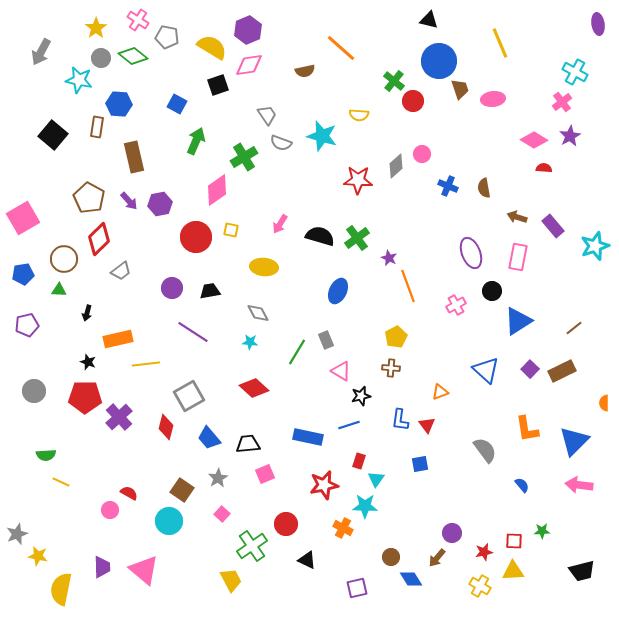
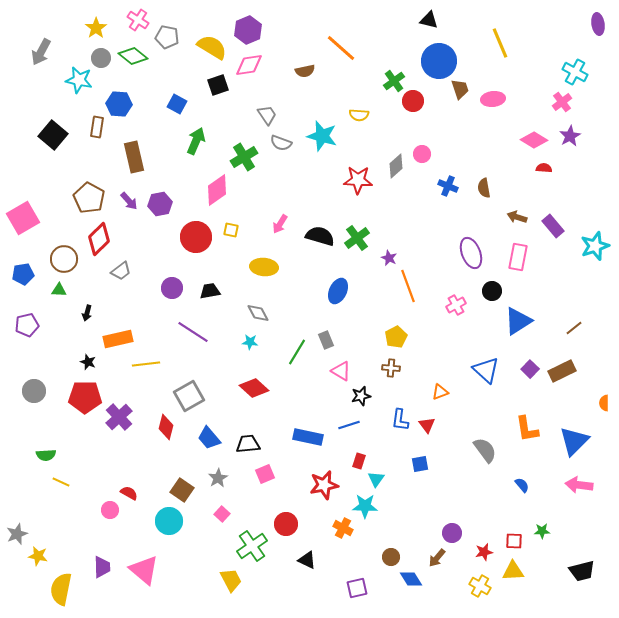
green cross at (394, 81): rotated 15 degrees clockwise
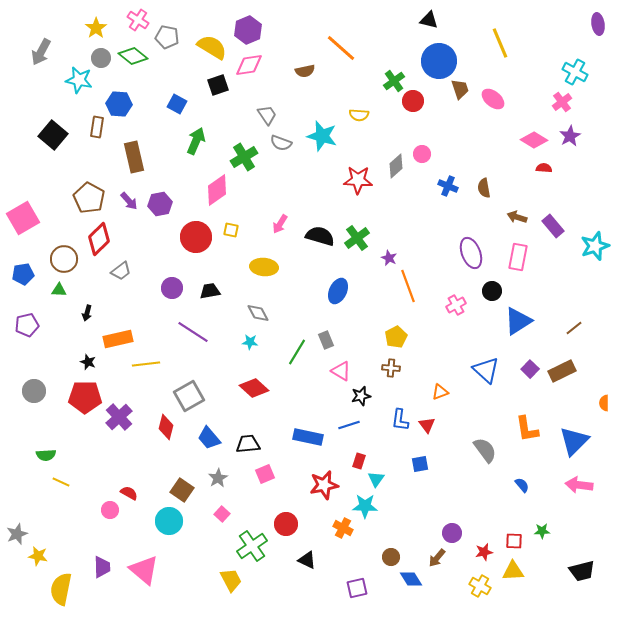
pink ellipse at (493, 99): rotated 45 degrees clockwise
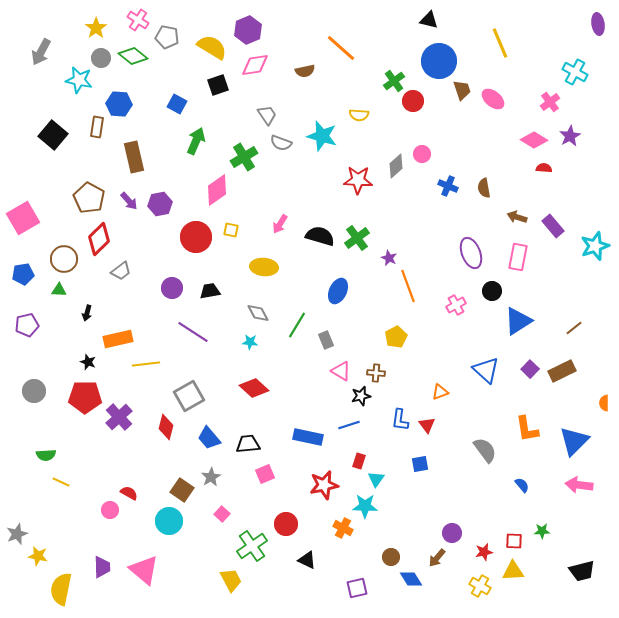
pink diamond at (249, 65): moved 6 px right
brown trapezoid at (460, 89): moved 2 px right, 1 px down
pink cross at (562, 102): moved 12 px left
green line at (297, 352): moved 27 px up
brown cross at (391, 368): moved 15 px left, 5 px down
gray star at (218, 478): moved 7 px left, 1 px up
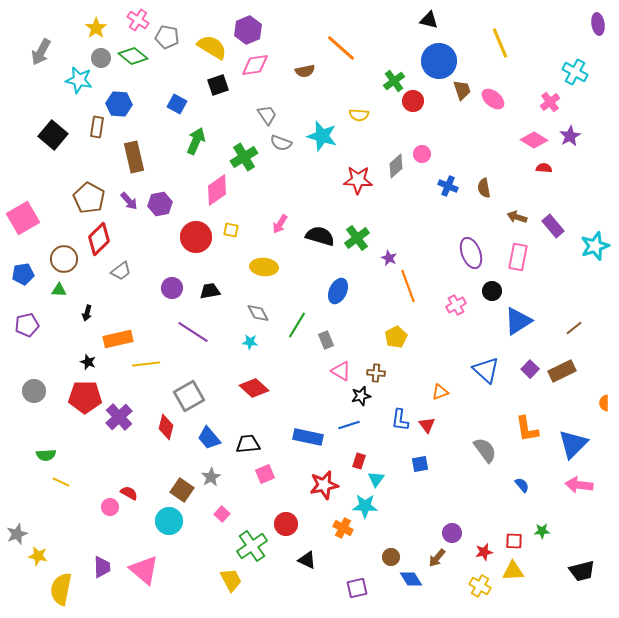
blue triangle at (574, 441): moved 1 px left, 3 px down
pink circle at (110, 510): moved 3 px up
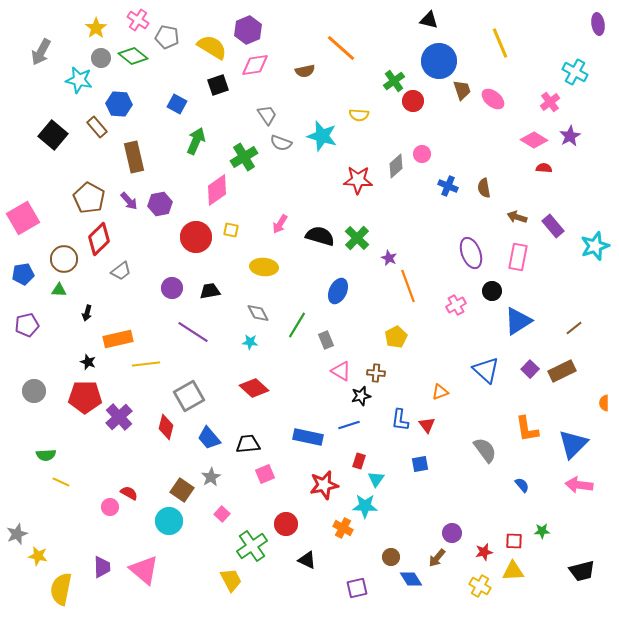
brown rectangle at (97, 127): rotated 50 degrees counterclockwise
green cross at (357, 238): rotated 10 degrees counterclockwise
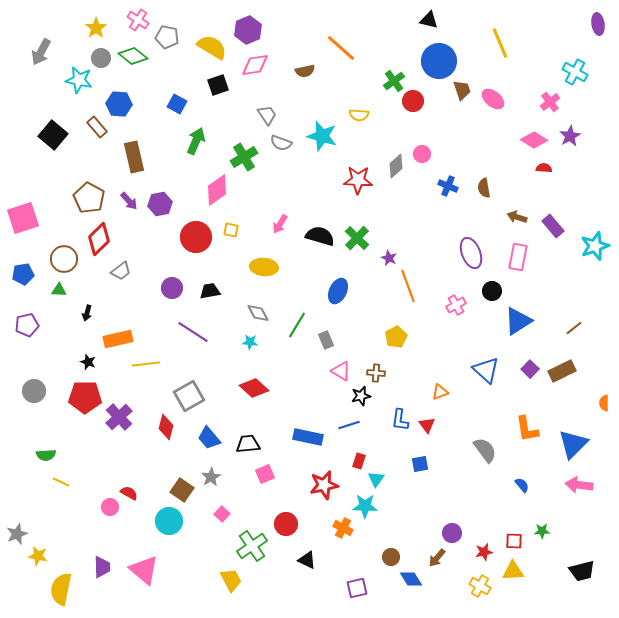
pink square at (23, 218): rotated 12 degrees clockwise
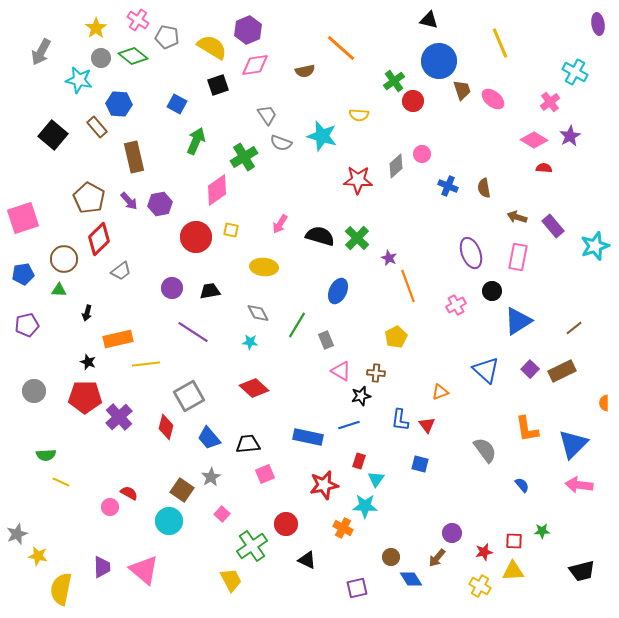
blue square at (420, 464): rotated 24 degrees clockwise
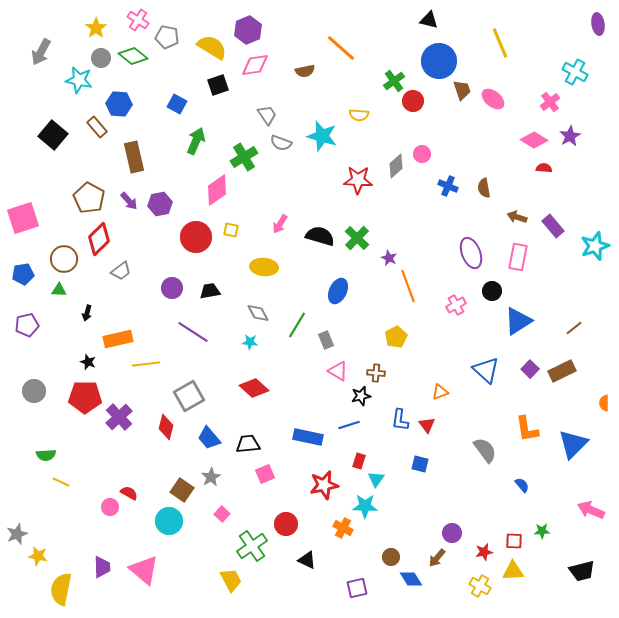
pink triangle at (341, 371): moved 3 px left
pink arrow at (579, 485): moved 12 px right, 25 px down; rotated 16 degrees clockwise
